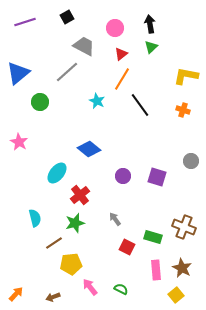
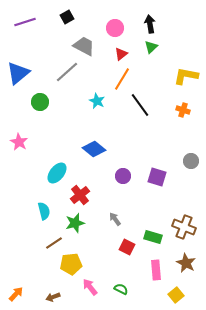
blue diamond: moved 5 px right
cyan semicircle: moved 9 px right, 7 px up
brown star: moved 4 px right, 5 px up
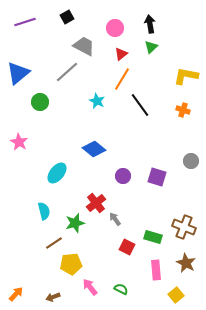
red cross: moved 16 px right, 8 px down
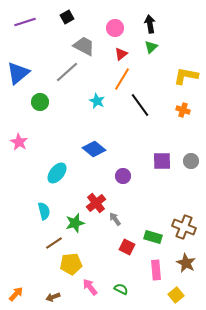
purple square: moved 5 px right, 16 px up; rotated 18 degrees counterclockwise
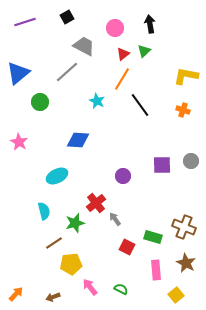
green triangle: moved 7 px left, 4 px down
red triangle: moved 2 px right
blue diamond: moved 16 px left, 9 px up; rotated 35 degrees counterclockwise
purple square: moved 4 px down
cyan ellipse: moved 3 px down; rotated 25 degrees clockwise
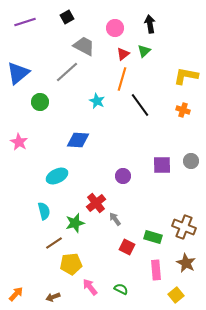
orange line: rotated 15 degrees counterclockwise
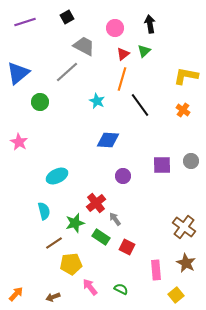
orange cross: rotated 16 degrees clockwise
blue diamond: moved 30 px right
brown cross: rotated 15 degrees clockwise
green rectangle: moved 52 px left; rotated 18 degrees clockwise
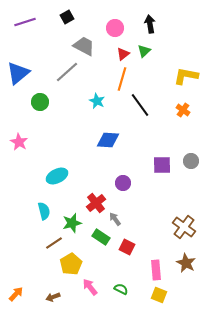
purple circle: moved 7 px down
green star: moved 3 px left
yellow pentagon: rotated 25 degrees counterclockwise
yellow square: moved 17 px left; rotated 28 degrees counterclockwise
